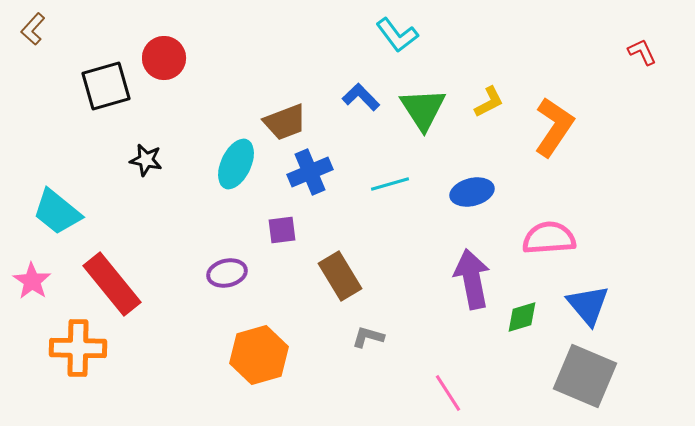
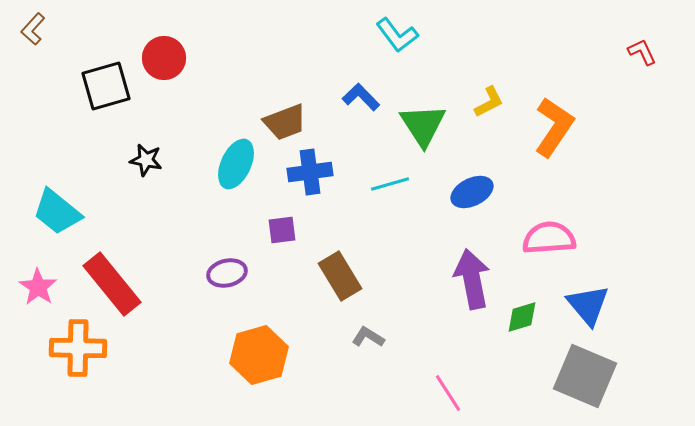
green triangle: moved 16 px down
blue cross: rotated 15 degrees clockwise
blue ellipse: rotated 12 degrees counterclockwise
pink star: moved 6 px right, 6 px down
gray L-shape: rotated 16 degrees clockwise
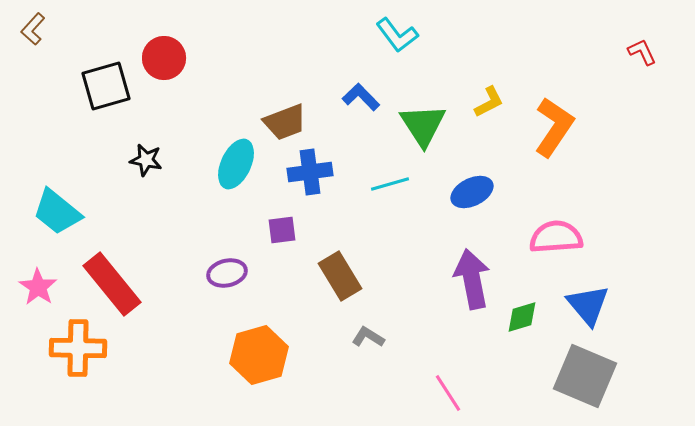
pink semicircle: moved 7 px right, 1 px up
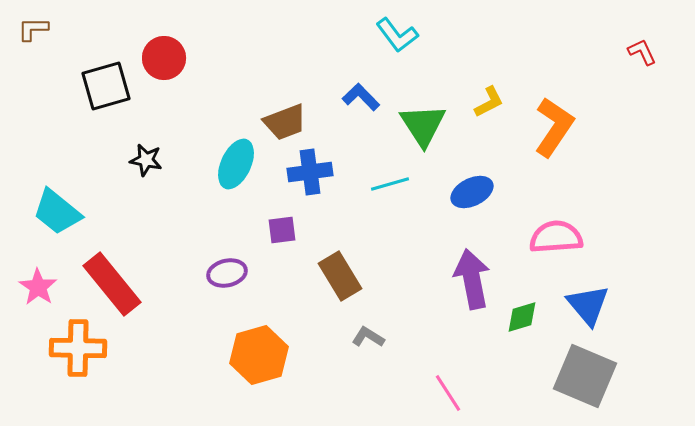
brown L-shape: rotated 48 degrees clockwise
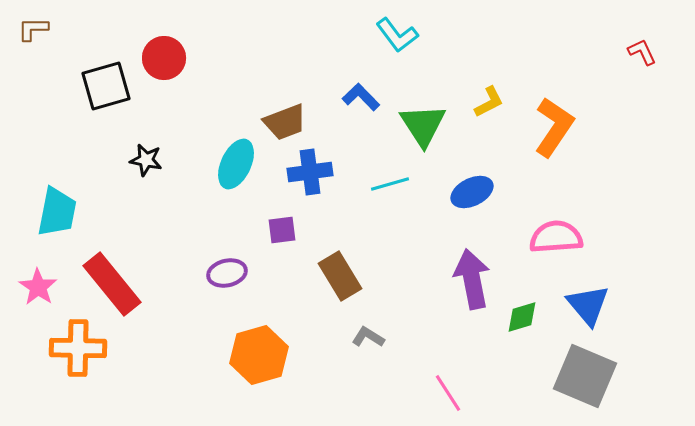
cyan trapezoid: rotated 118 degrees counterclockwise
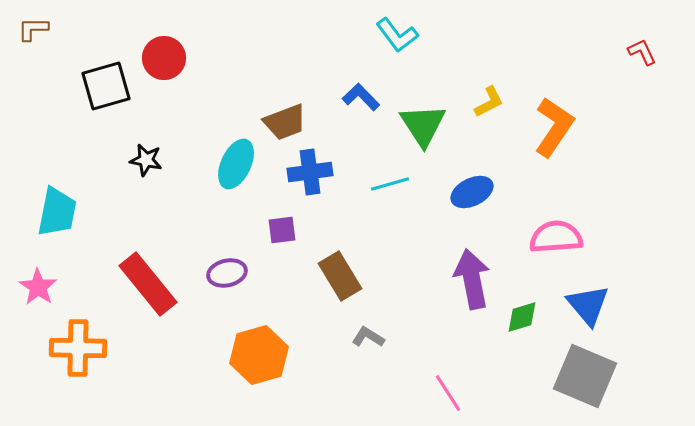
red rectangle: moved 36 px right
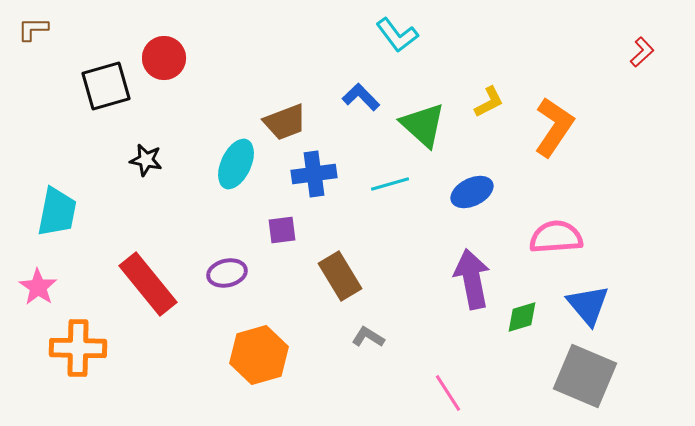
red L-shape: rotated 72 degrees clockwise
green triangle: rotated 15 degrees counterclockwise
blue cross: moved 4 px right, 2 px down
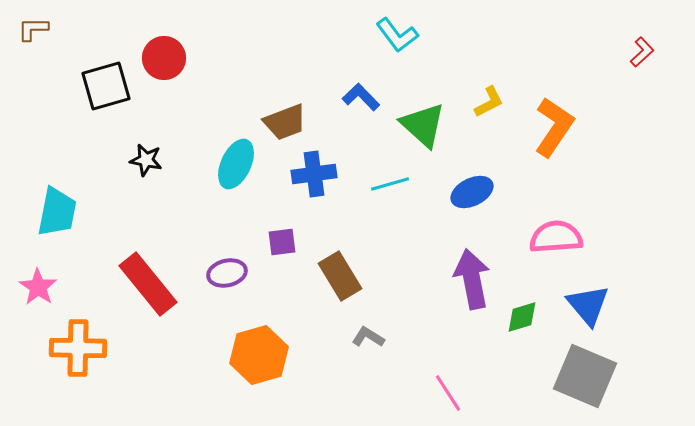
purple square: moved 12 px down
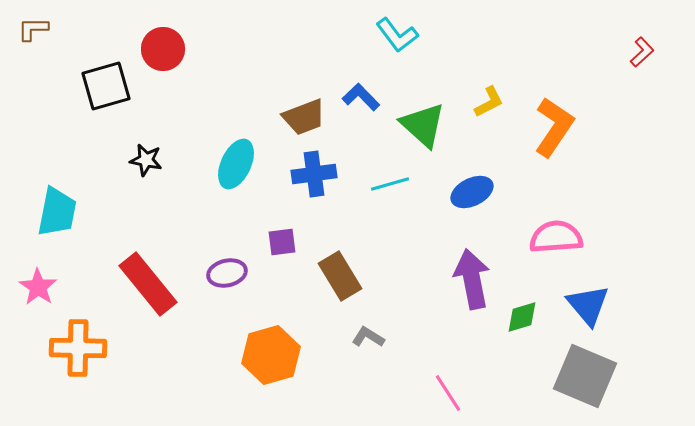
red circle: moved 1 px left, 9 px up
brown trapezoid: moved 19 px right, 5 px up
orange hexagon: moved 12 px right
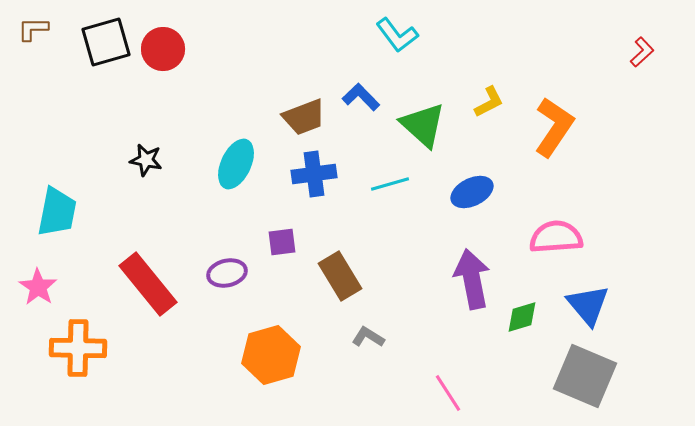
black square: moved 44 px up
